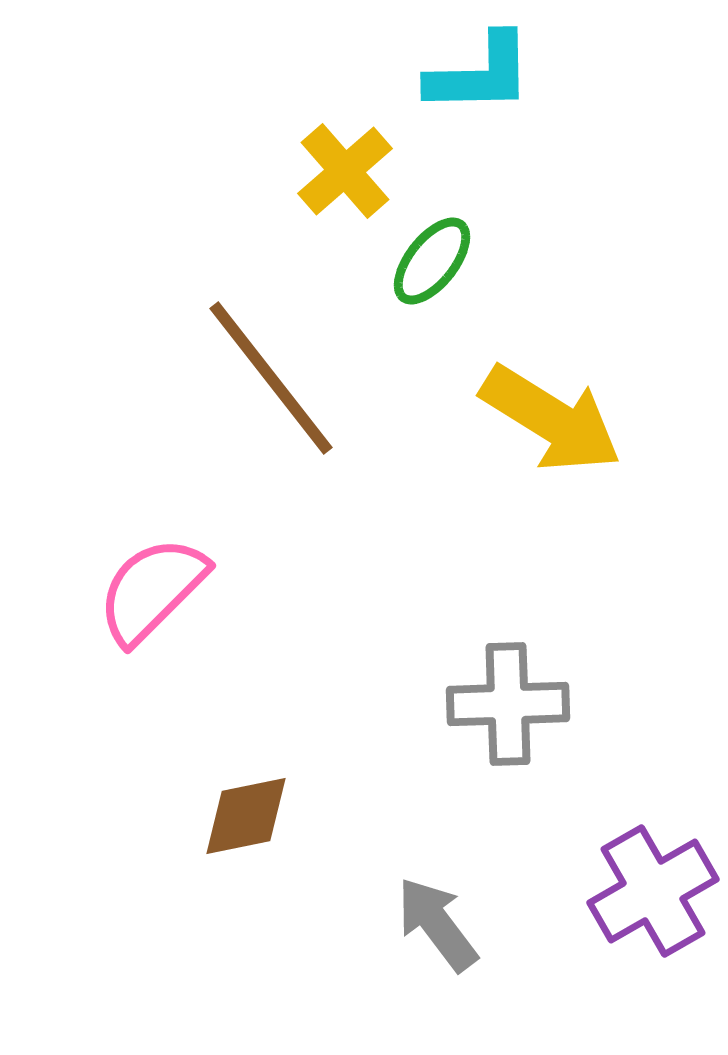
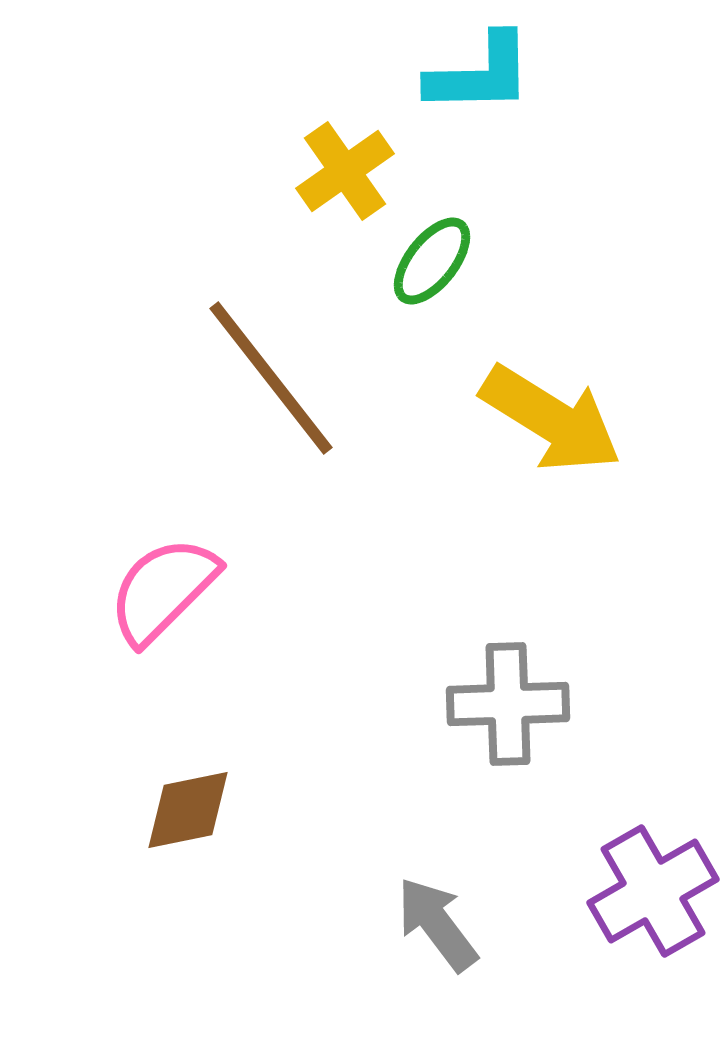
yellow cross: rotated 6 degrees clockwise
pink semicircle: moved 11 px right
brown diamond: moved 58 px left, 6 px up
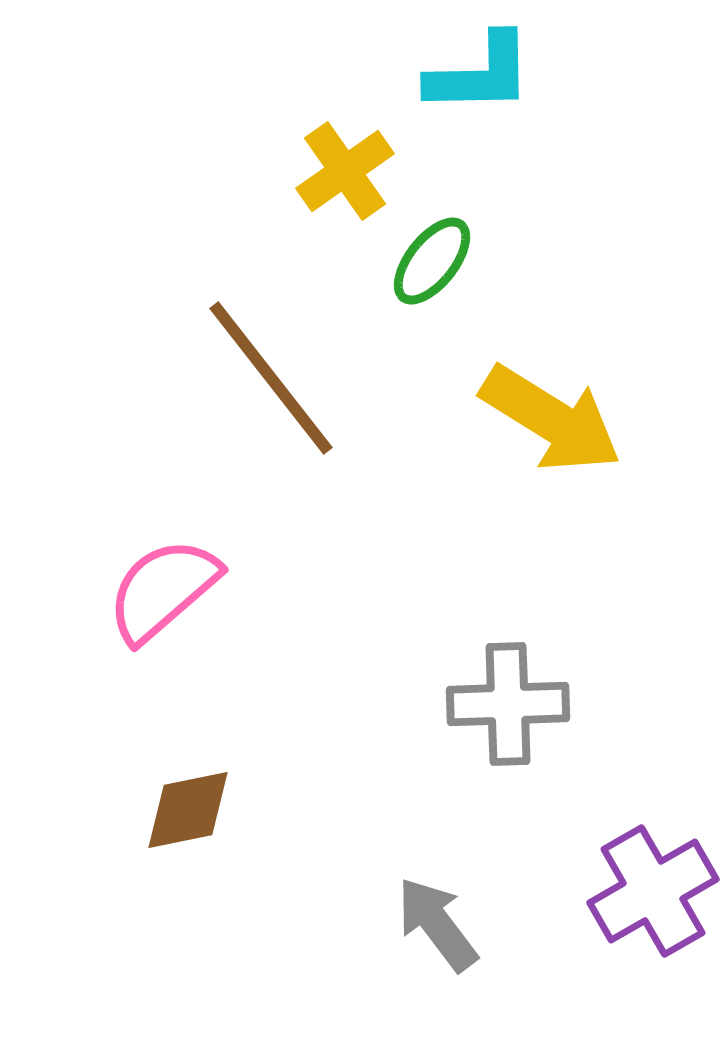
pink semicircle: rotated 4 degrees clockwise
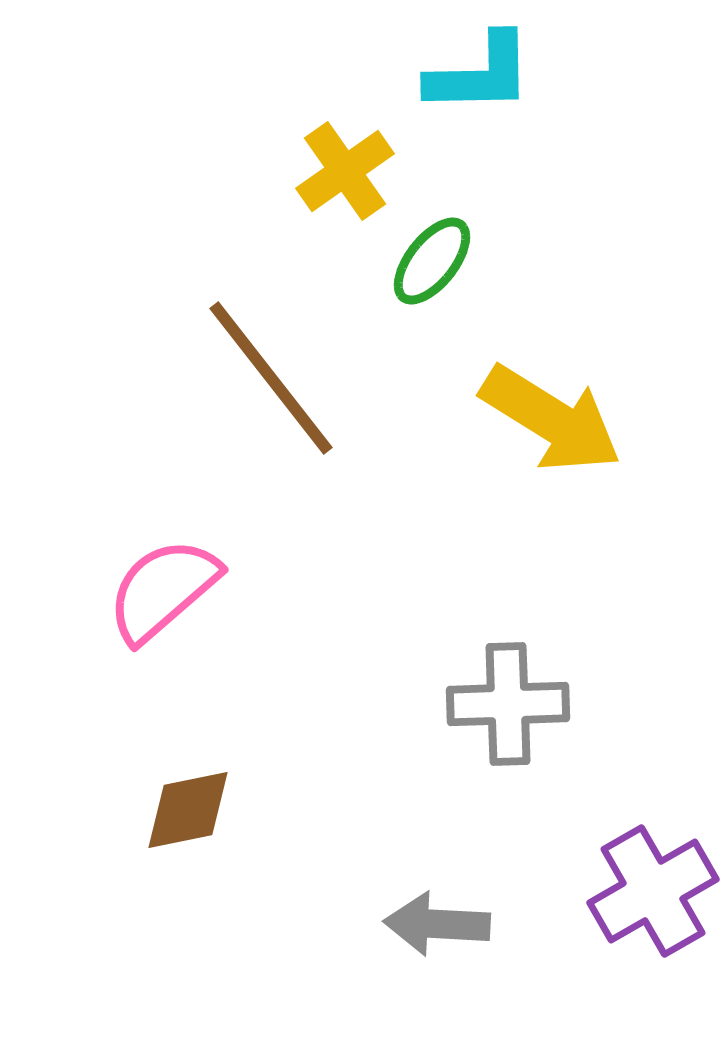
gray arrow: rotated 50 degrees counterclockwise
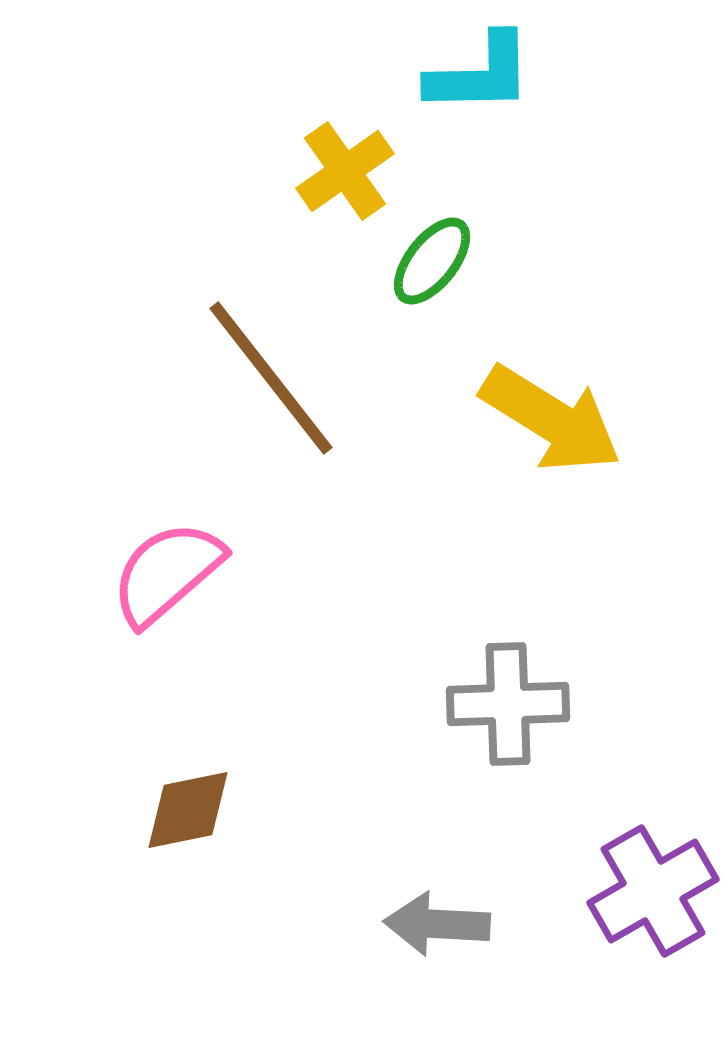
pink semicircle: moved 4 px right, 17 px up
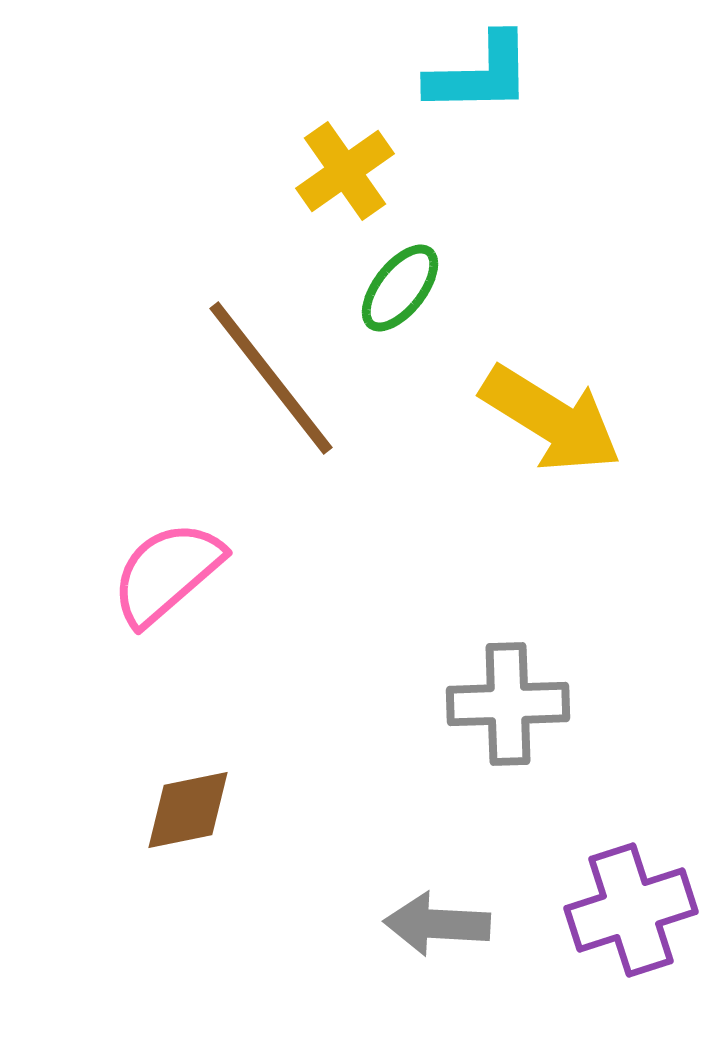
green ellipse: moved 32 px left, 27 px down
purple cross: moved 22 px left, 19 px down; rotated 12 degrees clockwise
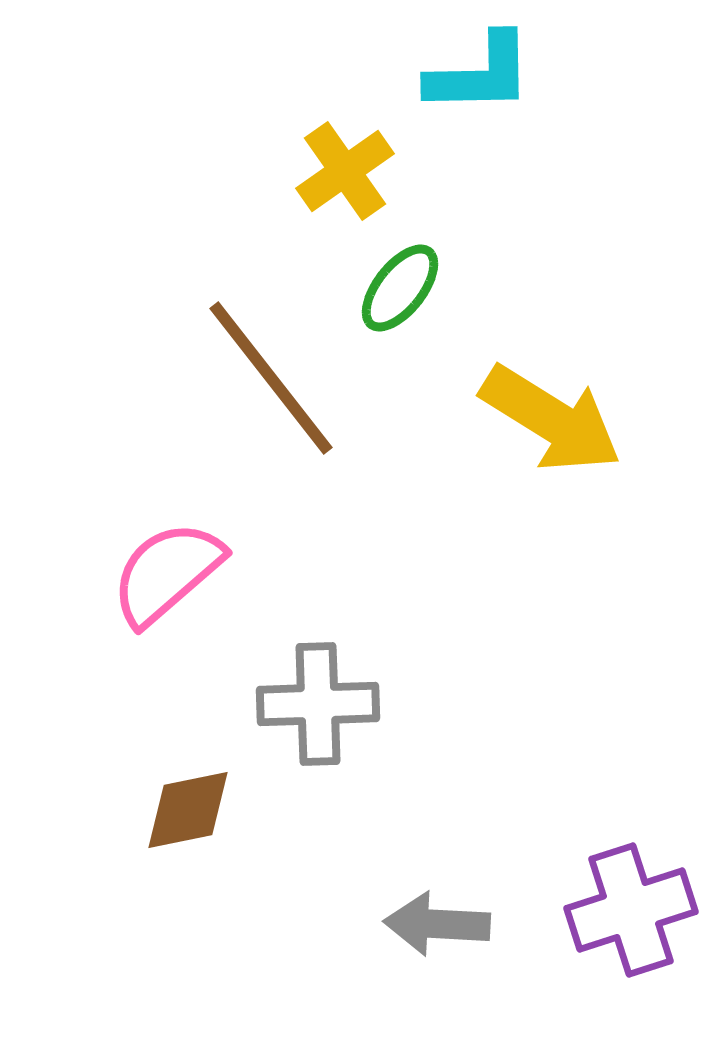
gray cross: moved 190 px left
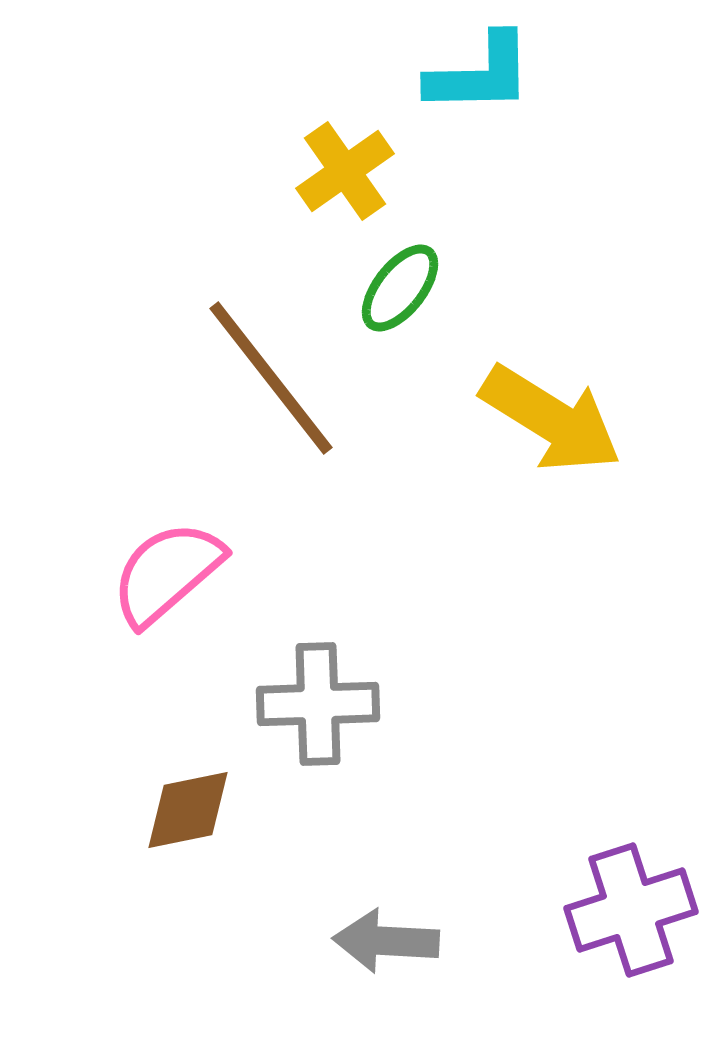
gray arrow: moved 51 px left, 17 px down
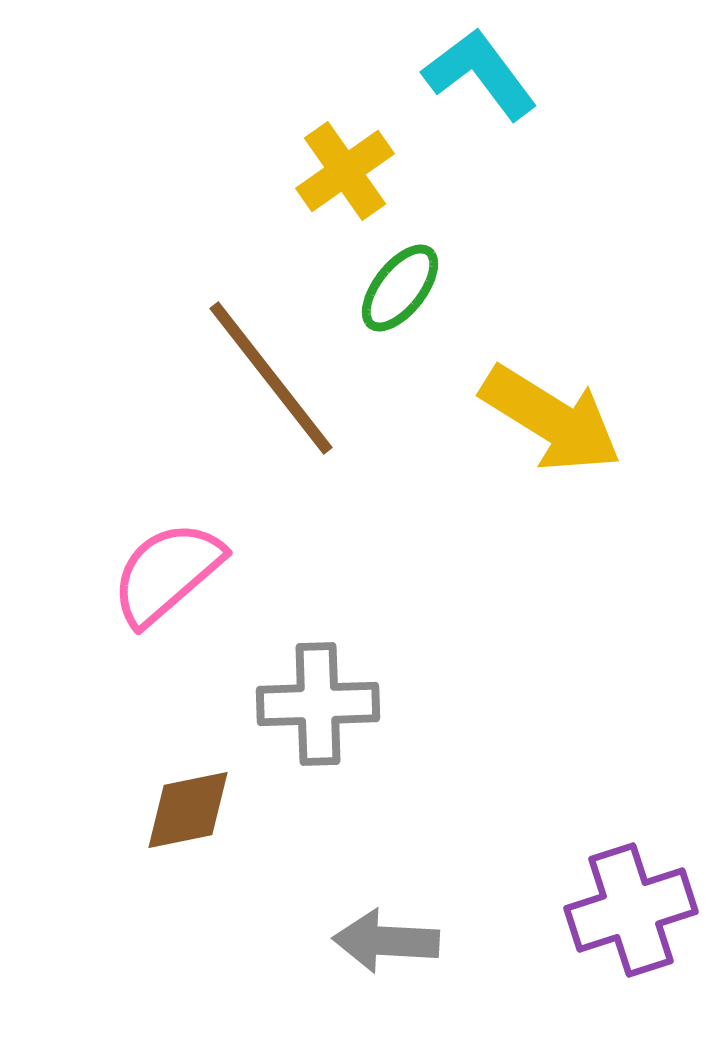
cyan L-shape: rotated 126 degrees counterclockwise
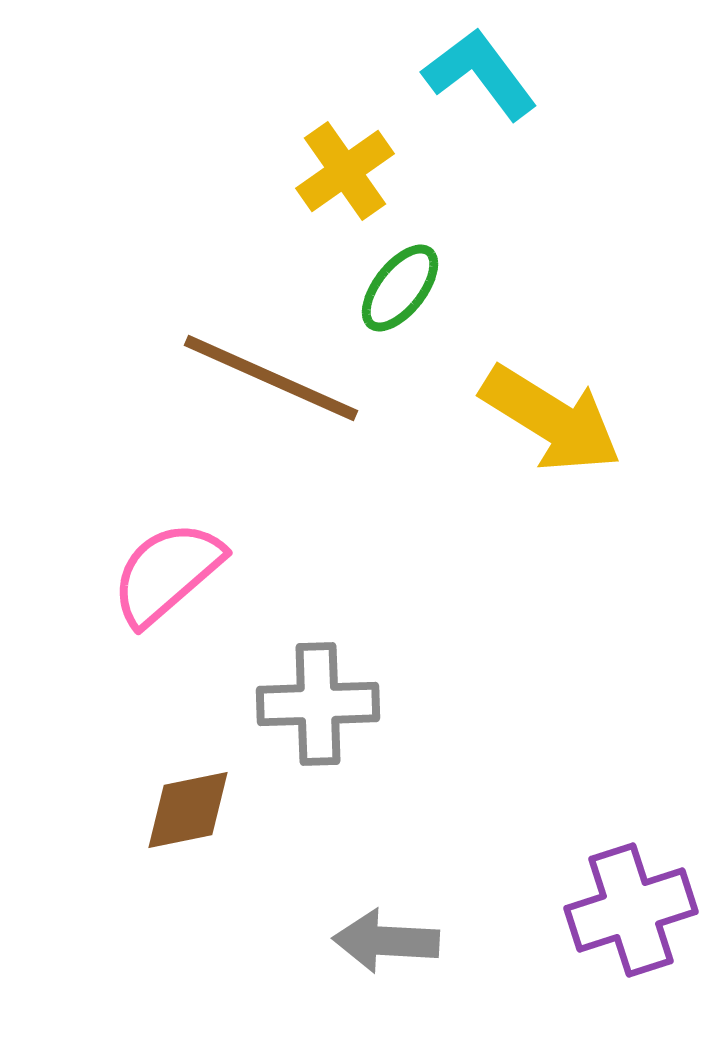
brown line: rotated 28 degrees counterclockwise
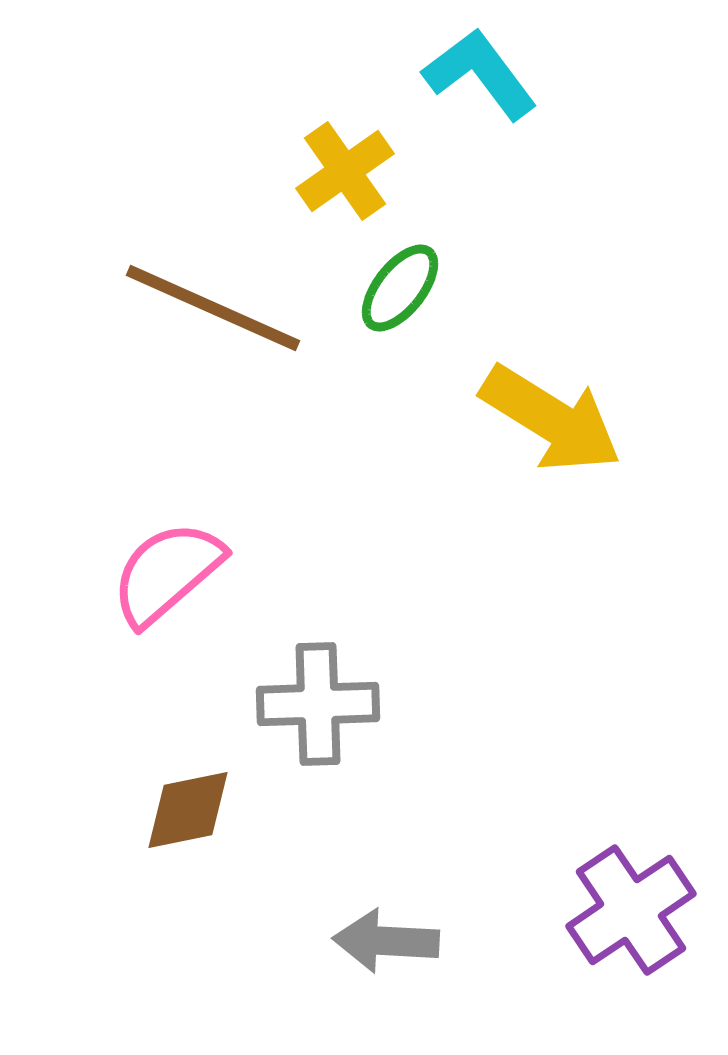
brown line: moved 58 px left, 70 px up
purple cross: rotated 16 degrees counterclockwise
